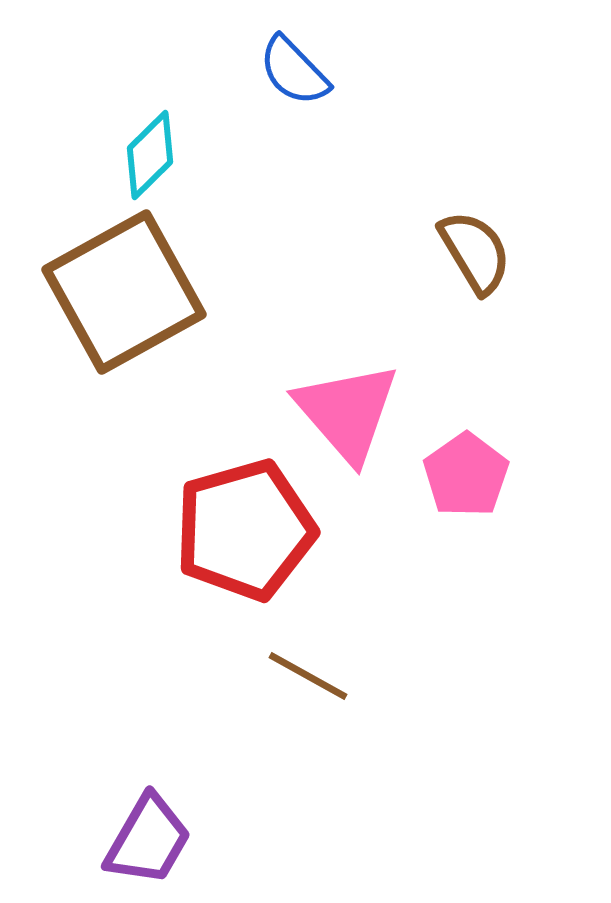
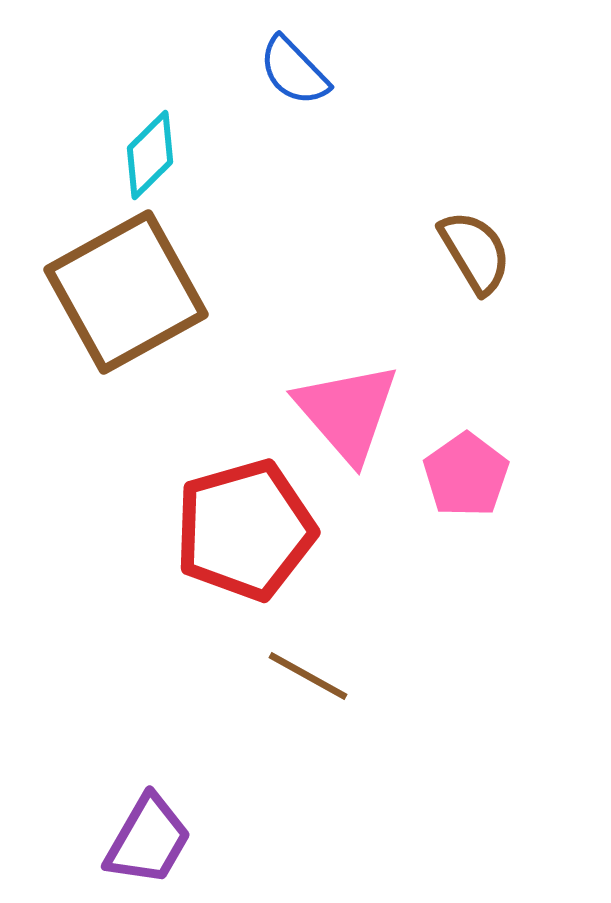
brown square: moved 2 px right
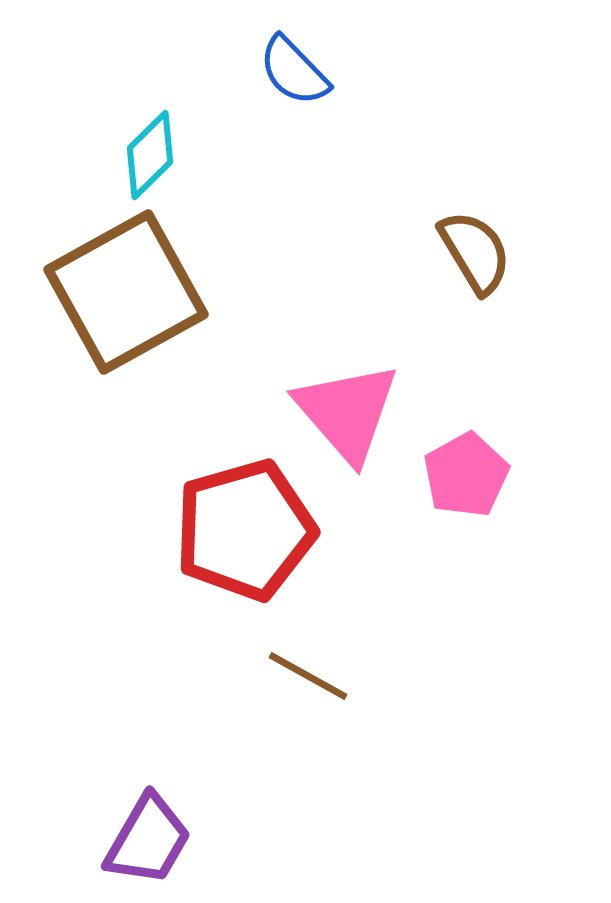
pink pentagon: rotated 6 degrees clockwise
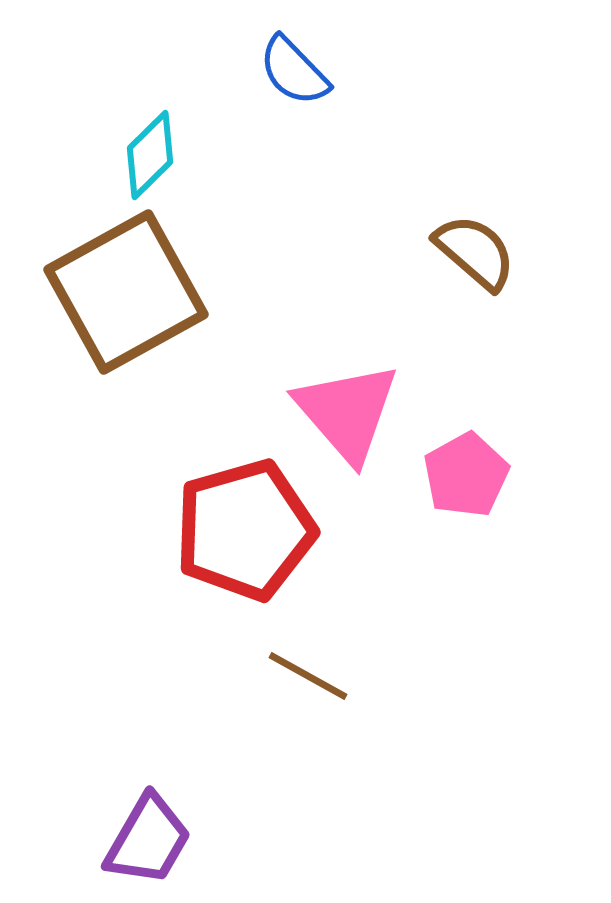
brown semicircle: rotated 18 degrees counterclockwise
